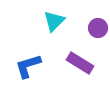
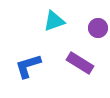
cyan triangle: rotated 25 degrees clockwise
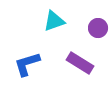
blue L-shape: moved 1 px left, 2 px up
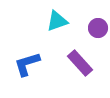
cyan triangle: moved 3 px right
purple rectangle: rotated 16 degrees clockwise
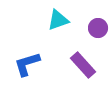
cyan triangle: moved 1 px right, 1 px up
purple rectangle: moved 3 px right, 2 px down
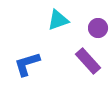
purple rectangle: moved 5 px right, 4 px up
